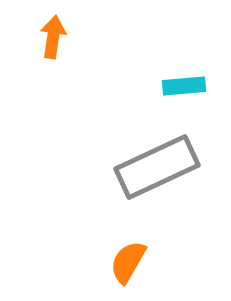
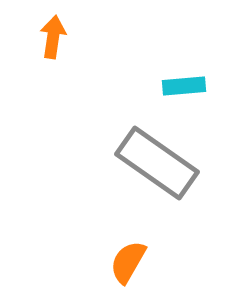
gray rectangle: moved 4 px up; rotated 60 degrees clockwise
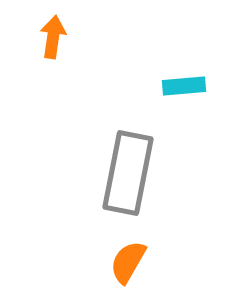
gray rectangle: moved 29 px left, 10 px down; rotated 66 degrees clockwise
